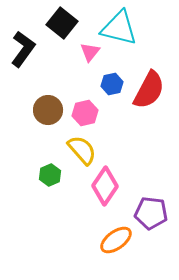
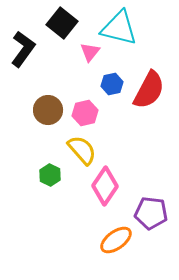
green hexagon: rotated 10 degrees counterclockwise
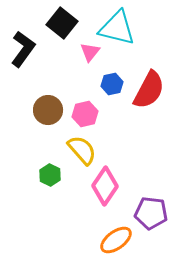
cyan triangle: moved 2 px left
pink hexagon: moved 1 px down
